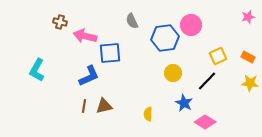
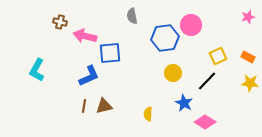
gray semicircle: moved 5 px up; rotated 14 degrees clockwise
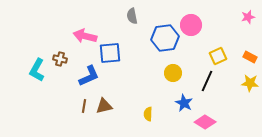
brown cross: moved 37 px down
orange rectangle: moved 2 px right
black line: rotated 20 degrees counterclockwise
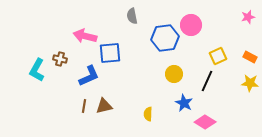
yellow circle: moved 1 px right, 1 px down
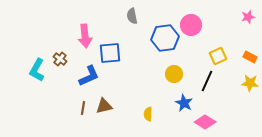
pink arrow: rotated 110 degrees counterclockwise
brown cross: rotated 24 degrees clockwise
brown line: moved 1 px left, 2 px down
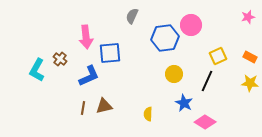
gray semicircle: rotated 35 degrees clockwise
pink arrow: moved 1 px right, 1 px down
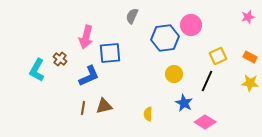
pink arrow: rotated 20 degrees clockwise
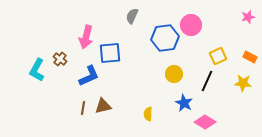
yellow star: moved 7 px left
brown triangle: moved 1 px left
